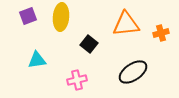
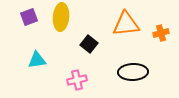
purple square: moved 1 px right, 1 px down
black ellipse: rotated 32 degrees clockwise
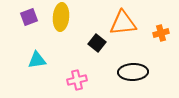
orange triangle: moved 3 px left, 1 px up
black square: moved 8 px right, 1 px up
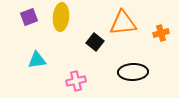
black square: moved 2 px left, 1 px up
pink cross: moved 1 px left, 1 px down
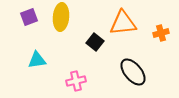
black ellipse: rotated 52 degrees clockwise
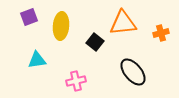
yellow ellipse: moved 9 px down
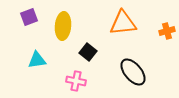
yellow ellipse: moved 2 px right
orange cross: moved 6 px right, 2 px up
black square: moved 7 px left, 10 px down
pink cross: rotated 24 degrees clockwise
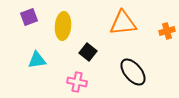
pink cross: moved 1 px right, 1 px down
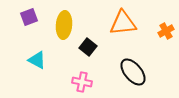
yellow ellipse: moved 1 px right, 1 px up
orange cross: moved 1 px left; rotated 14 degrees counterclockwise
black square: moved 5 px up
cyan triangle: rotated 36 degrees clockwise
pink cross: moved 5 px right
